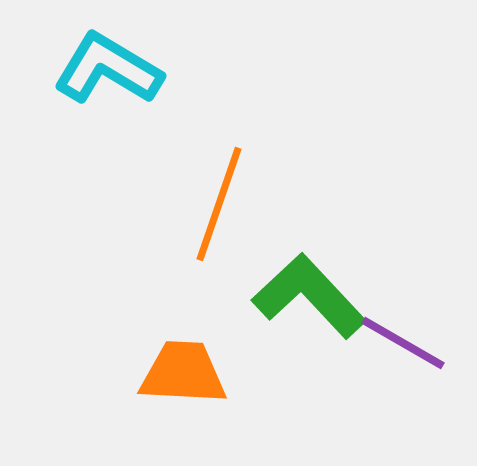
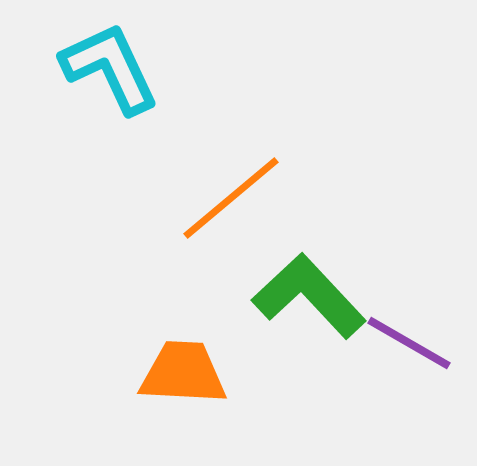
cyan L-shape: moved 2 px right, 1 px up; rotated 34 degrees clockwise
orange line: moved 12 px right, 6 px up; rotated 31 degrees clockwise
purple line: moved 6 px right
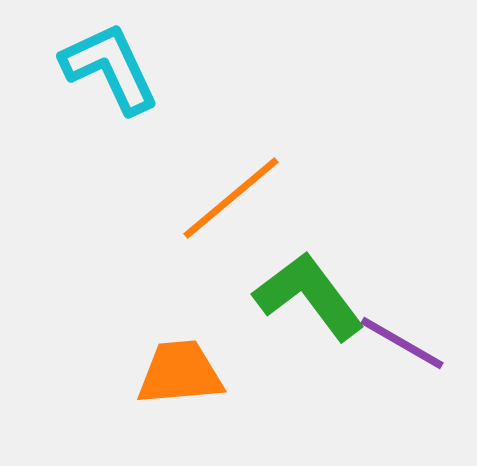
green L-shape: rotated 6 degrees clockwise
purple line: moved 7 px left
orange trapezoid: moved 3 px left; rotated 8 degrees counterclockwise
